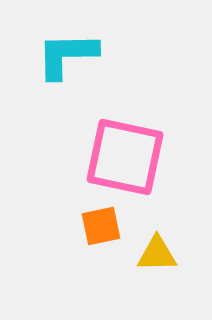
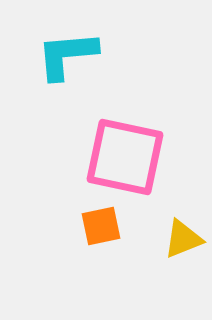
cyan L-shape: rotated 4 degrees counterclockwise
yellow triangle: moved 26 px right, 15 px up; rotated 21 degrees counterclockwise
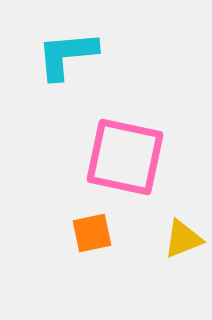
orange square: moved 9 px left, 7 px down
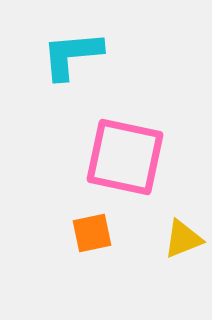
cyan L-shape: moved 5 px right
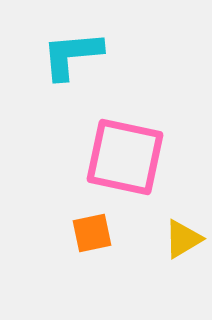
yellow triangle: rotated 9 degrees counterclockwise
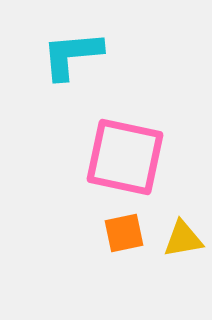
orange square: moved 32 px right
yellow triangle: rotated 21 degrees clockwise
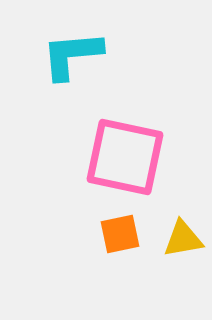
orange square: moved 4 px left, 1 px down
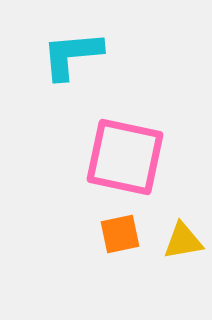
yellow triangle: moved 2 px down
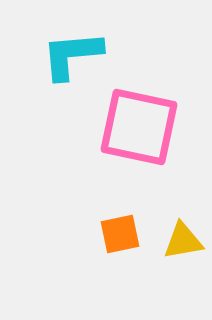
pink square: moved 14 px right, 30 px up
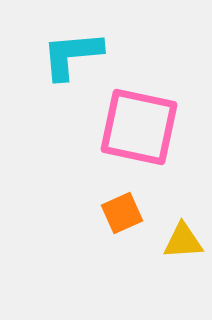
orange square: moved 2 px right, 21 px up; rotated 12 degrees counterclockwise
yellow triangle: rotated 6 degrees clockwise
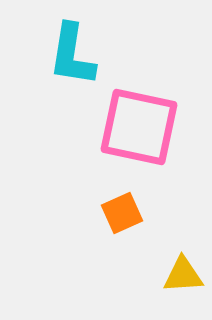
cyan L-shape: rotated 76 degrees counterclockwise
yellow triangle: moved 34 px down
